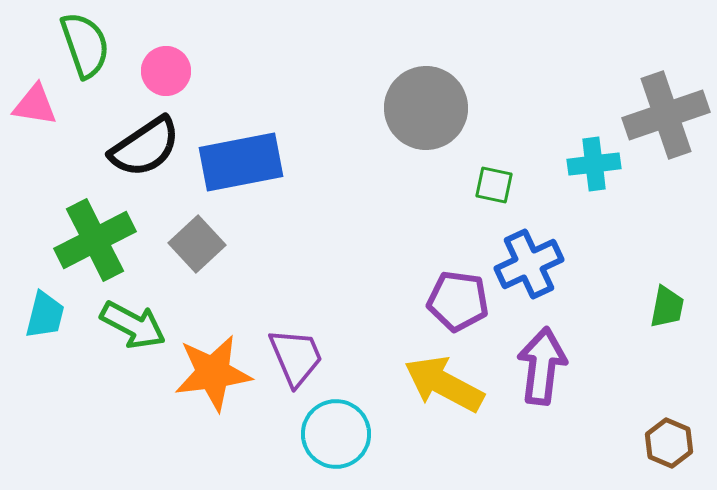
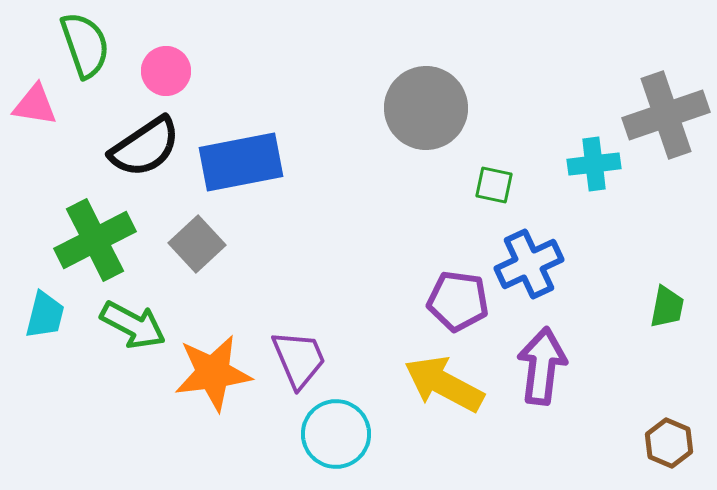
purple trapezoid: moved 3 px right, 2 px down
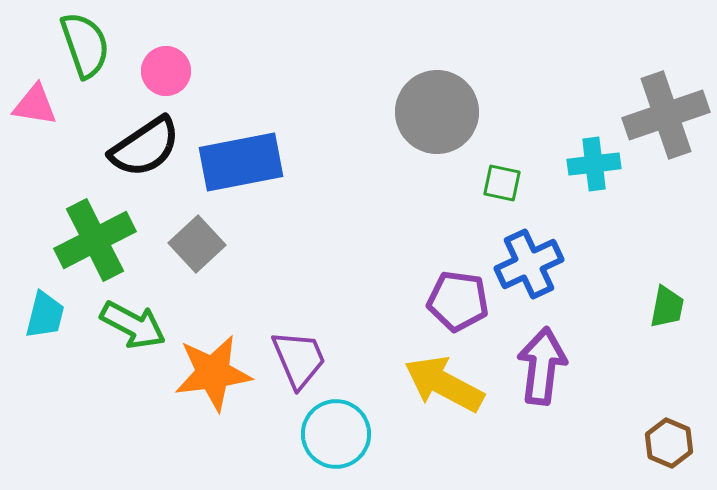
gray circle: moved 11 px right, 4 px down
green square: moved 8 px right, 2 px up
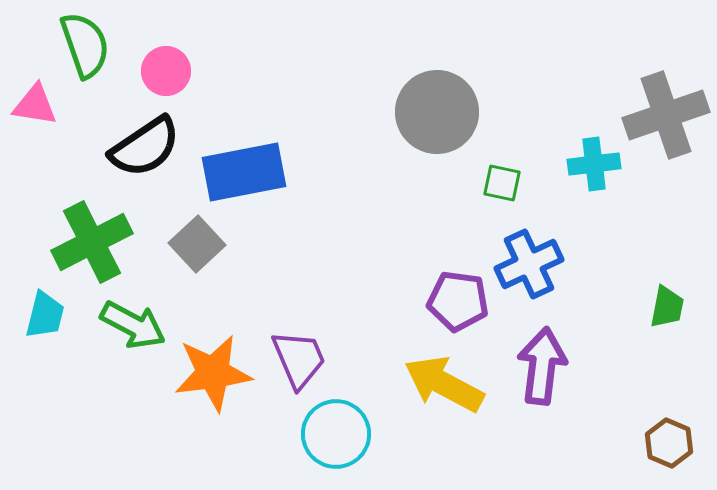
blue rectangle: moved 3 px right, 10 px down
green cross: moved 3 px left, 2 px down
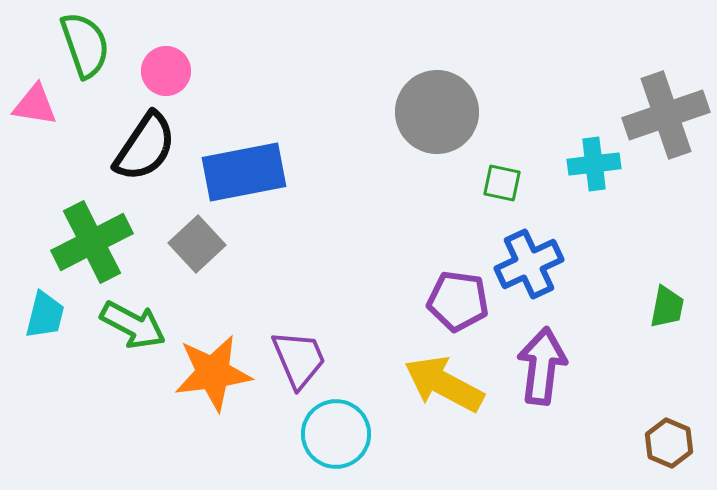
black semicircle: rotated 22 degrees counterclockwise
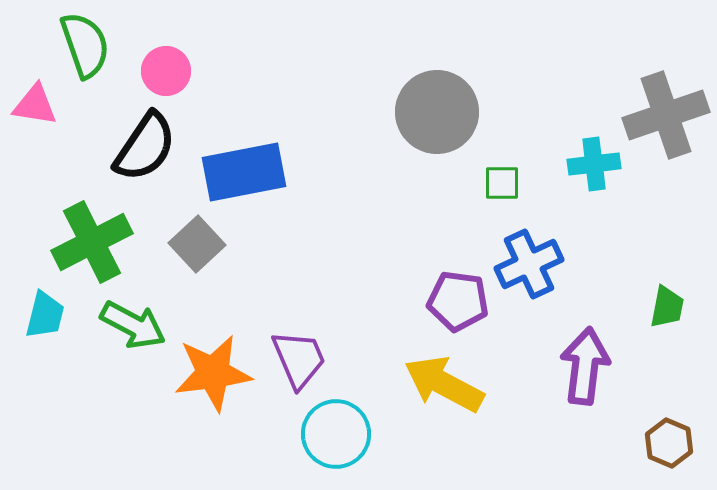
green square: rotated 12 degrees counterclockwise
purple arrow: moved 43 px right
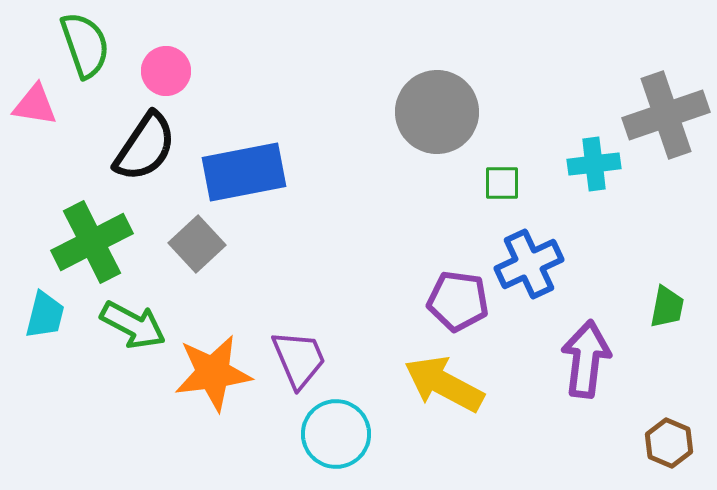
purple arrow: moved 1 px right, 7 px up
